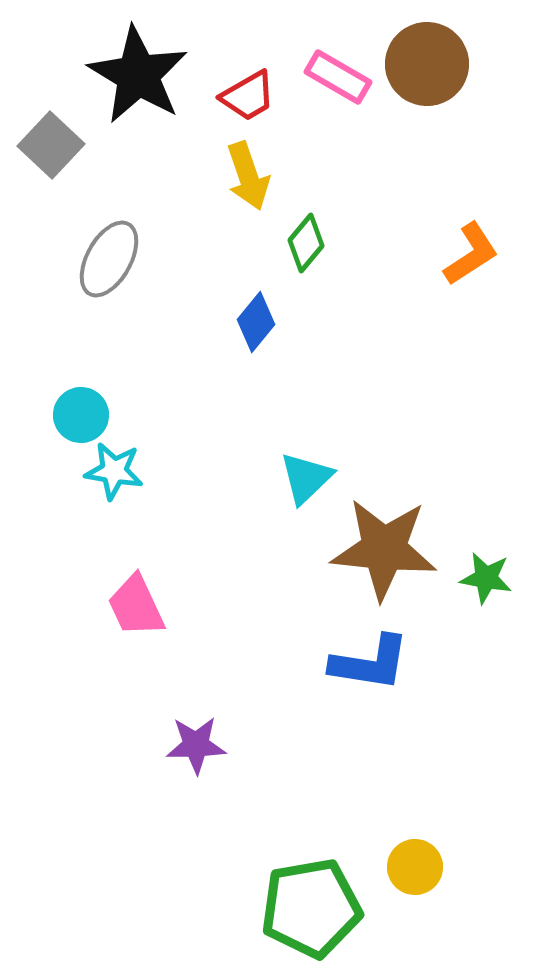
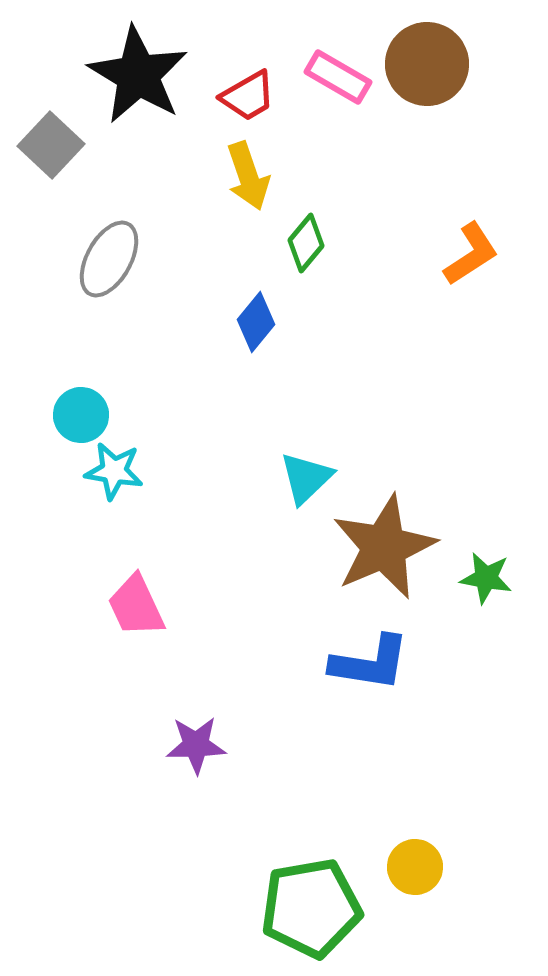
brown star: moved 2 px up; rotated 29 degrees counterclockwise
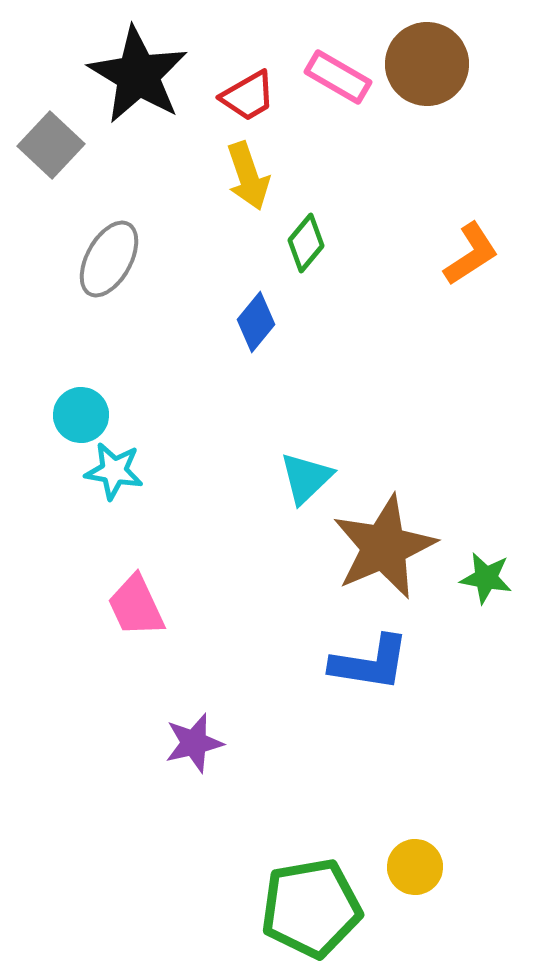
purple star: moved 2 px left, 2 px up; rotated 12 degrees counterclockwise
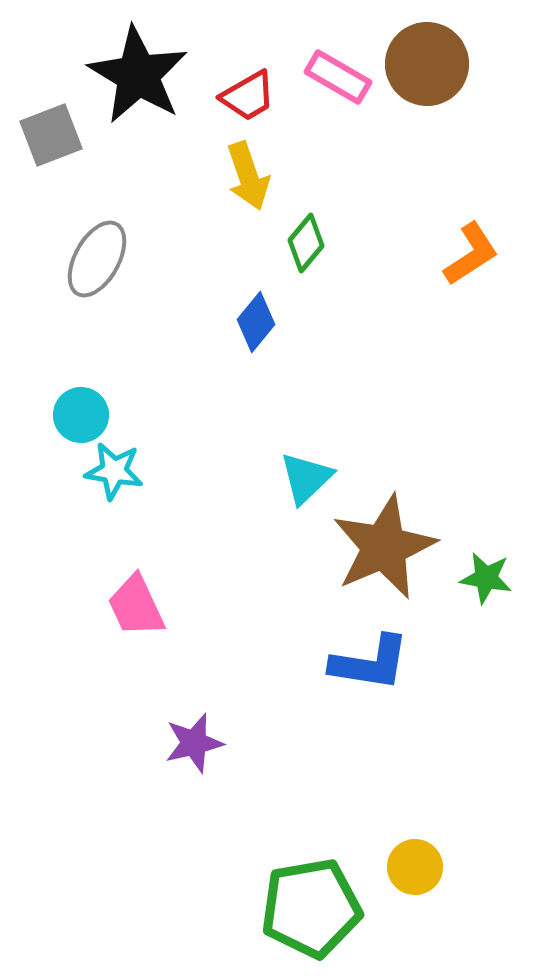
gray square: moved 10 px up; rotated 26 degrees clockwise
gray ellipse: moved 12 px left
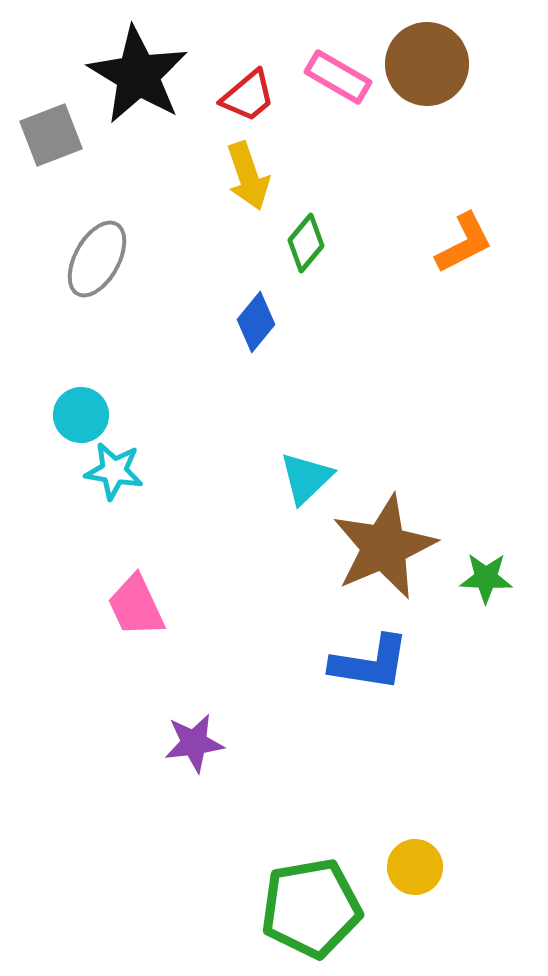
red trapezoid: rotated 10 degrees counterclockwise
orange L-shape: moved 7 px left, 11 px up; rotated 6 degrees clockwise
green star: rotated 8 degrees counterclockwise
purple star: rotated 6 degrees clockwise
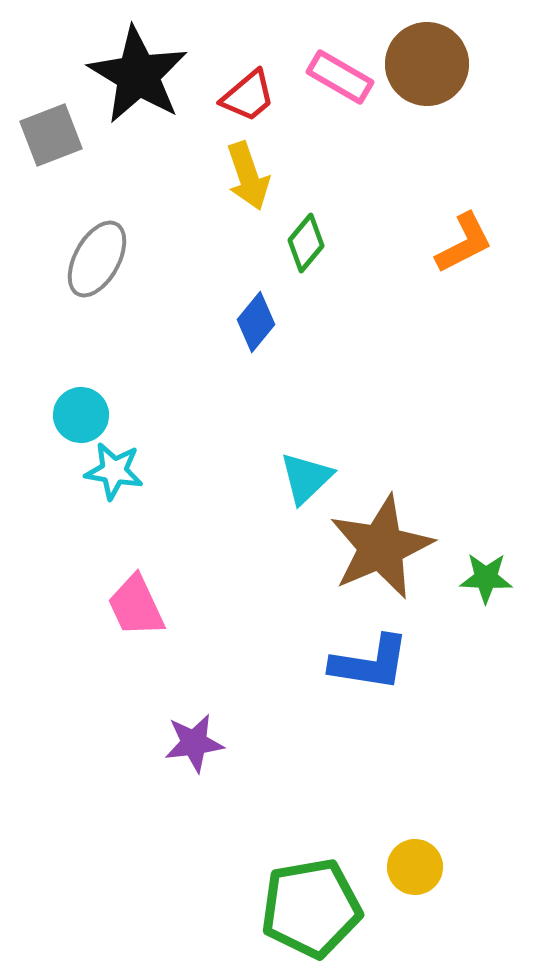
pink rectangle: moved 2 px right
brown star: moved 3 px left
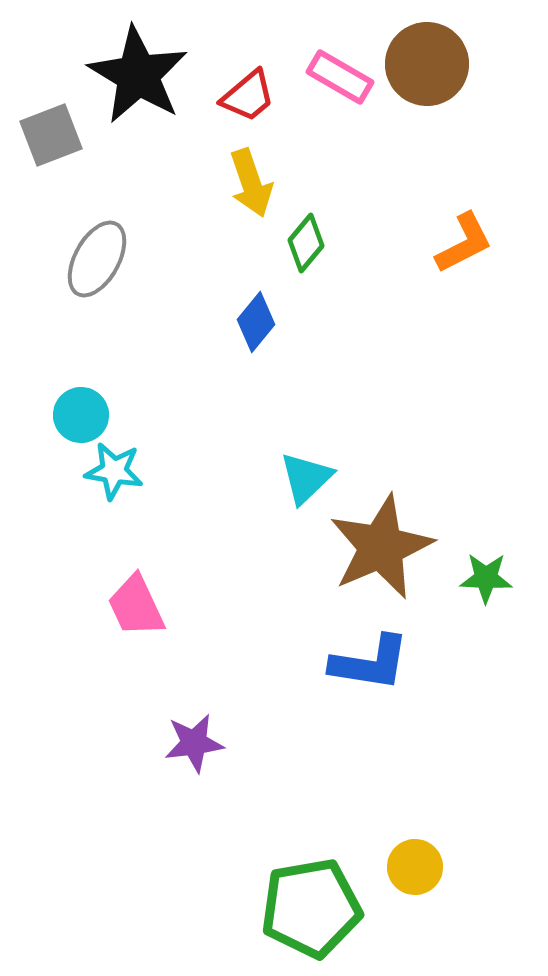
yellow arrow: moved 3 px right, 7 px down
